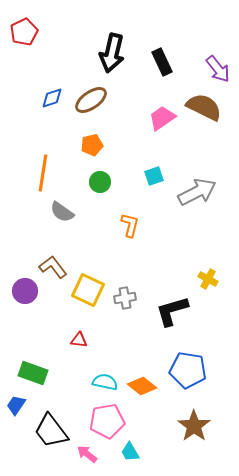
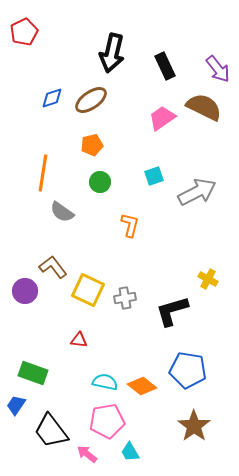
black rectangle: moved 3 px right, 4 px down
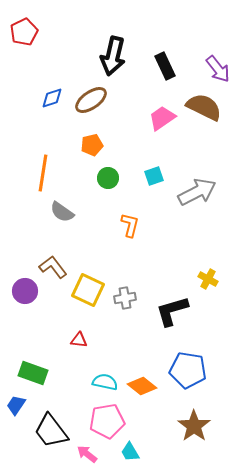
black arrow: moved 1 px right, 3 px down
green circle: moved 8 px right, 4 px up
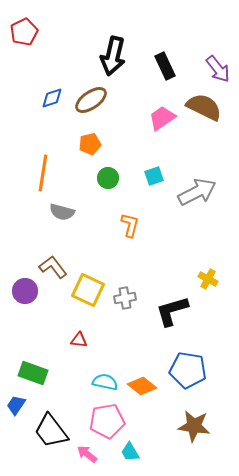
orange pentagon: moved 2 px left, 1 px up
gray semicircle: rotated 20 degrees counterclockwise
brown star: rotated 28 degrees counterclockwise
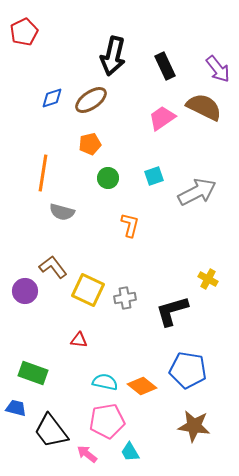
blue trapezoid: moved 3 px down; rotated 70 degrees clockwise
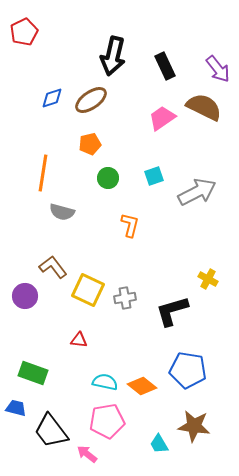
purple circle: moved 5 px down
cyan trapezoid: moved 29 px right, 8 px up
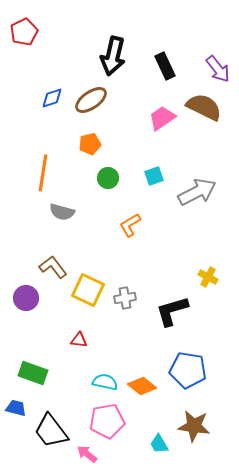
orange L-shape: rotated 135 degrees counterclockwise
yellow cross: moved 2 px up
purple circle: moved 1 px right, 2 px down
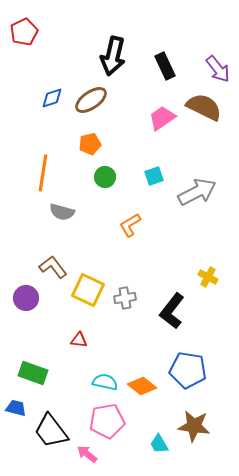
green circle: moved 3 px left, 1 px up
black L-shape: rotated 36 degrees counterclockwise
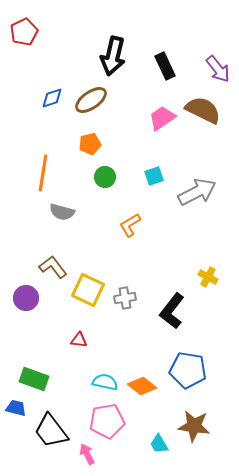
brown semicircle: moved 1 px left, 3 px down
green rectangle: moved 1 px right, 6 px down
pink arrow: rotated 25 degrees clockwise
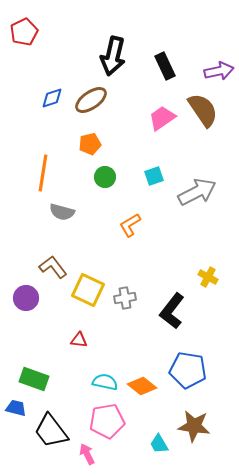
purple arrow: moved 1 px right, 2 px down; rotated 64 degrees counterclockwise
brown semicircle: rotated 30 degrees clockwise
